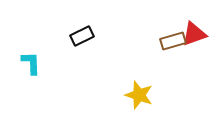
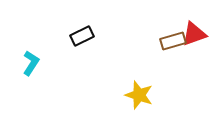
cyan L-shape: rotated 35 degrees clockwise
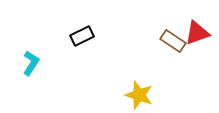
red triangle: moved 3 px right, 1 px up
brown rectangle: rotated 50 degrees clockwise
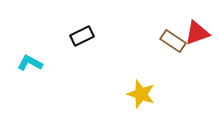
cyan L-shape: moved 1 px left; rotated 95 degrees counterclockwise
yellow star: moved 2 px right, 1 px up
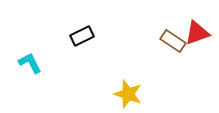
cyan L-shape: rotated 35 degrees clockwise
yellow star: moved 13 px left
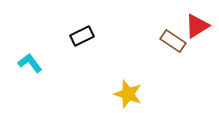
red triangle: moved 7 px up; rotated 12 degrees counterclockwise
cyan L-shape: rotated 10 degrees counterclockwise
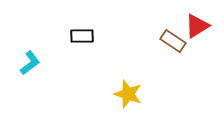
black rectangle: rotated 25 degrees clockwise
cyan L-shape: rotated 90 degrees clockwise
